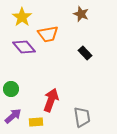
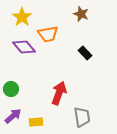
red arrow: moved 8 px right, 7 px up
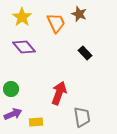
brown star: moved 2 px left
orange trapezoid: moved 8 px right, 11 px up; rotated 105 degrees counterclockwise
purple arrow: moved 2 px up; rotated 18 degrees clockwise
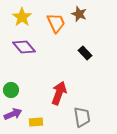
green circle: moved 1 px down
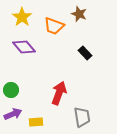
orange trapezoid: moved 2 px left, 3 px down; rotated 135 degrees clockwise
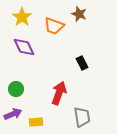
purple diamond: rotated 15 degrees clockwise
black rectangle: moved 3 px left, 10 px down; rotated 16 degrees clockwise
green circle: moved 5 px right, 1 px up
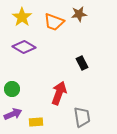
brown star: rotated 28 degrees counterclockwise
orange trapezoid: moved 4 px up
purple diamond: rotated 35 degrees counterclockwise
green circle: moved 4 px left
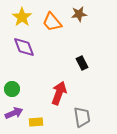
orange trapezoid: moved 2 px left; rotated 30 degrees clockwise
purple diamond: rotated 40 degrees clockwise
purple arrow: moved 1 px right, 1 px up
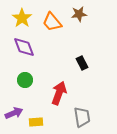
yellow star: moved 1 px down
green circle: moved 13 px right, 9 px up
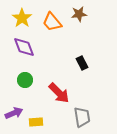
red arrow: rotated 115 degrees clockwise
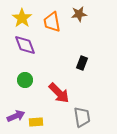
orange trapezoid: rotated 30 degrees clockwise
purple diamond: moved 1 px right, 2 px up
black rectangle: rotated 48 degrees clockwise
purple arrow: moved 2 px right, 3 px down
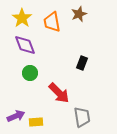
brown star: rotated 14 degrees counterclockwise
green circle: moved 5 px right, 7 px up
